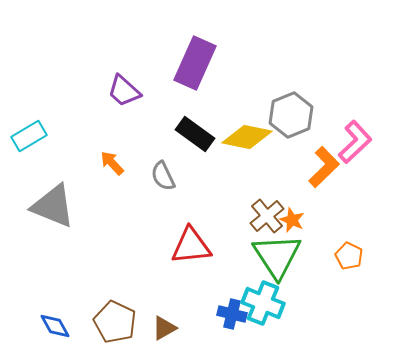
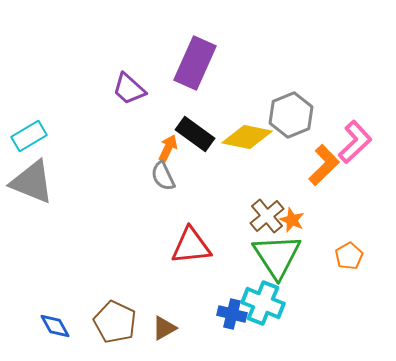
purple trapezoid: moved 5 px right, 2 px up
orange arrow: moved 56 px right, 15 px up; rotated 68 degrees clockwise
orange L-shape: moved 2 px up
gray triangle: moved 21 px left, 24 px up
orange pentagon: rotated 16 degrees clockwise
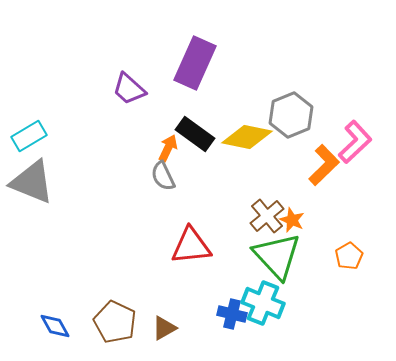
green triangle: rotated 10 degrees counterclockwise
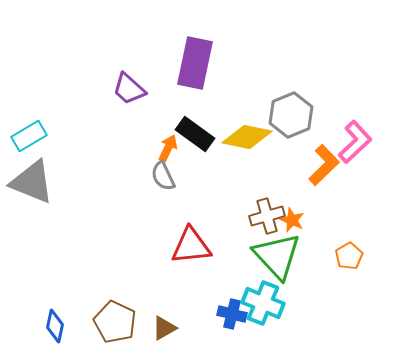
purple rectangle: rotated 12 degrees counterclockwise
brown cross: rotated 24 degrees clockwise
blue diamond: rotated 40 degrees clockwise
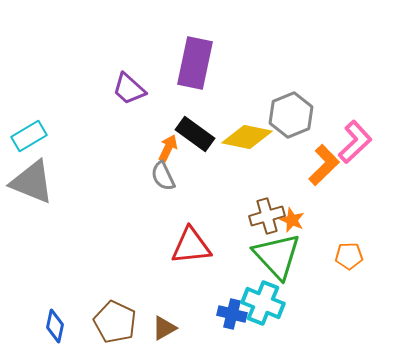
orange pentagon: rotated 28 degrees clockwise
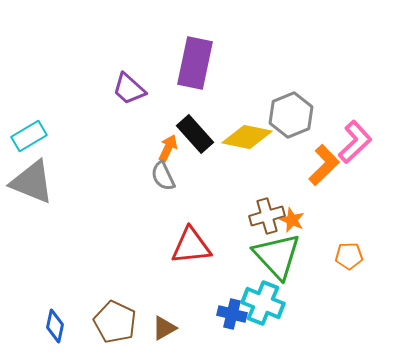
black rectangle: rotated 12 degrees clockwise
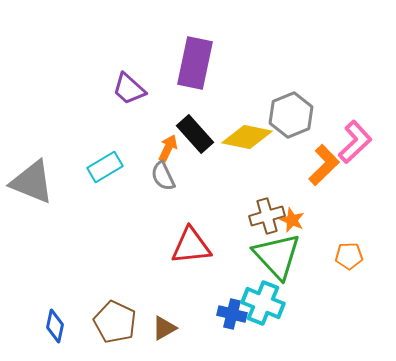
cyan rectangle: moved 76 px right, 31 px down
